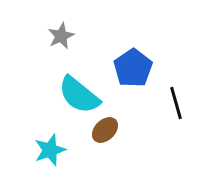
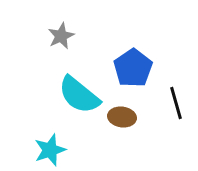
brown ellipse: moved 17 px right, 13 px up; rotated 52 degrees clockwise
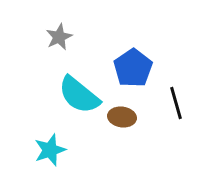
gray star: moved 2 px left, 1 px down
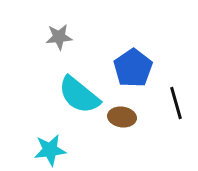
gray star: rotated 20 degrees clockwise
cyan star: rotated 12 degrees clockwise
